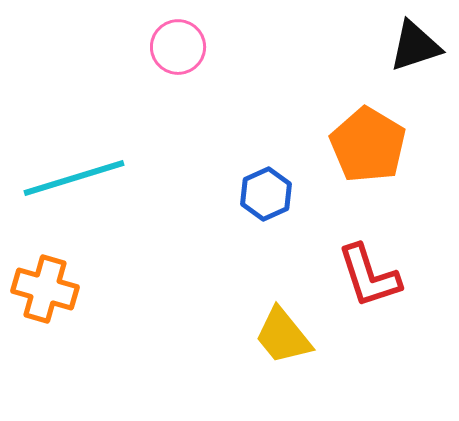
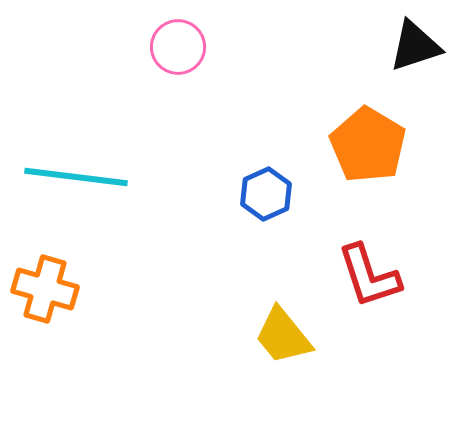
cyan line: moved 2 px right, 1 px up; rotated 24 degrees clockwise
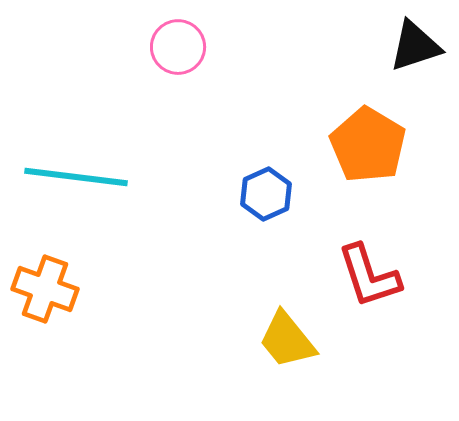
orange cross: rotated 4 degrees clockwise
yellow trapezoid: moved 4 px right, 4 px down
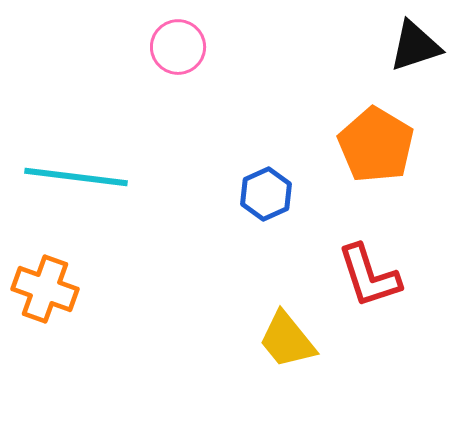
orange pentagon: moved 8 px right
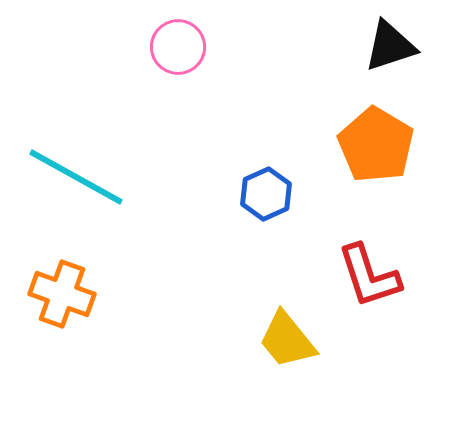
black triangle: moved 25 px left
cyan line: rotated 22 degrees clockwise
orange cross: moved 17 px right, 5 px down
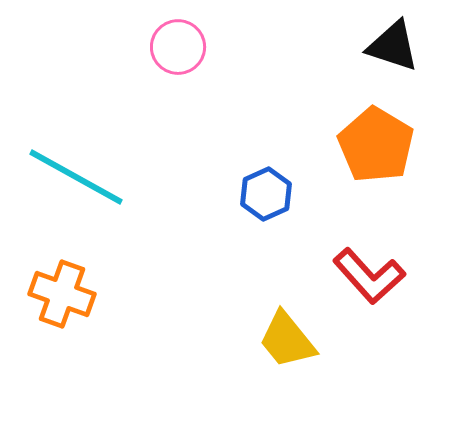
black triangle: moved 3 px right; rotated 36 degrees clockwise
red L-shape: rotated 24 degrees counterclockwise
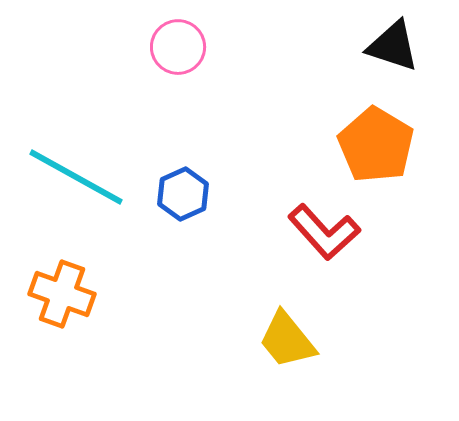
blue hexagon: moved 83 px left
red L-shape: moved 45 px left, 44 px up
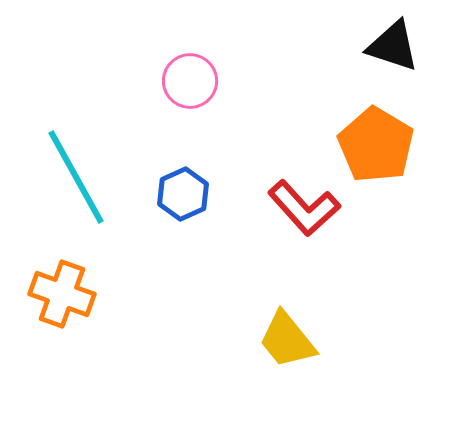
pink circle: moved 12 px right, 34 px down
cyan line: rotated 32 degrees clockwise
red L-shape: moved 20 px left, 24 px up
